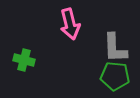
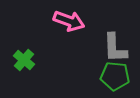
pink arrow: moved 1 px left, 3 px up; rotated 56 degrees counterclockwise
green cross: rotated 25 degrees clockwise
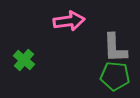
pink arrow: rotated 28 degrees counterclockwise
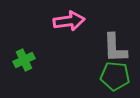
green cross: rotated 25 degrees clockwise
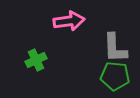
green cross: moved 12 px right
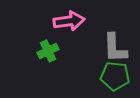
green cross: moved 12 px right, 9 px up
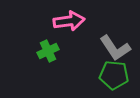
gray L-shape: rotated 32 degrees counterclockwise
green pentagon: moved 1 px left, 1 px up
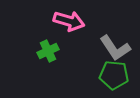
pink arrow: rotated 24 degrees clockwise
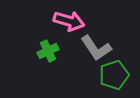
gray L-shape: moved 19 px left
green pentagon: rotated 24 degrees counterclockwise
